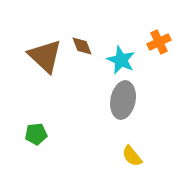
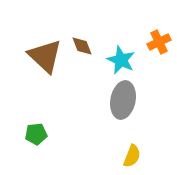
yellow semicircle: rotated 120 degrees counterclockwise
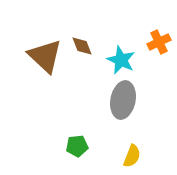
green pentagon: moved 41 px right, 12 px down
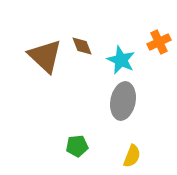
gray ellipse: moved 1 px down
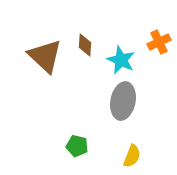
brown diamond: moved 3 px right, 1 px up; rotated 25 degrees clockwise
green pentagon: rotated 20 degrees clockwise
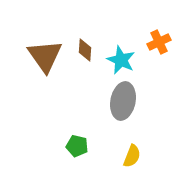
brown diamond: moved 5 px down
brown triangle: rotated 12 degrees clockwise
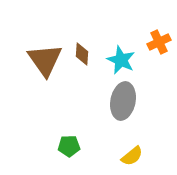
brown diamond: moved 3 px left, 4 px down
brown triangle: moved 4 px down
green pentagon: moved 8 px left; rotated 15 degrees counterclockwise
yellow semicircle: rotated 30 degrees clockwise
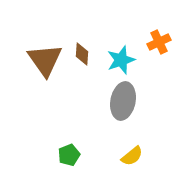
cyan star: rotated 28 degrees clockwise
green pentagon: moved 9 px down; rotated 20 degrees counterclockwise
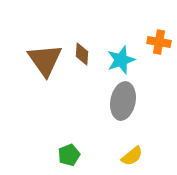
orange cross: rotated 35 degrees clockwise
